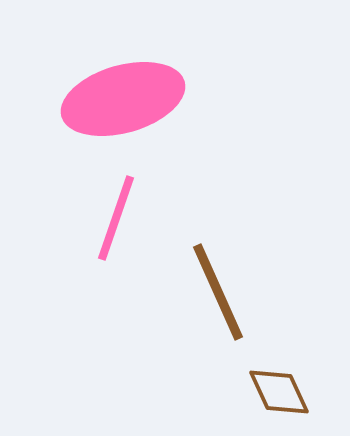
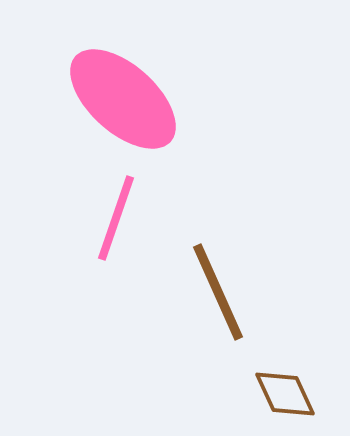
pink ellipse: rotated 58 degrees clockwise
brown diamond: moved 6 px right, 2 px down
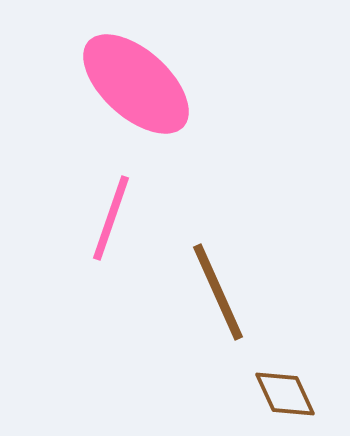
pink ellipse: moved 13 px right, 15 px up
pink line: moved 5 px left
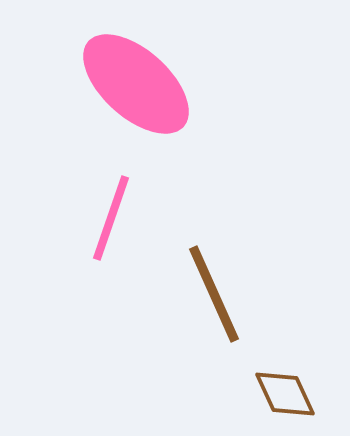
brown line: moved 4 px left, 2 px down
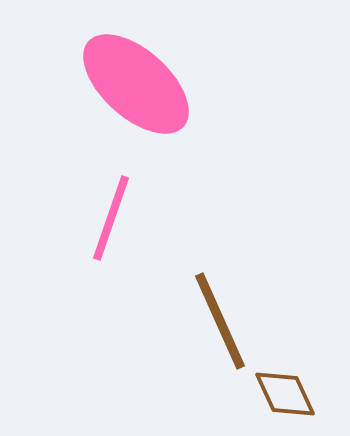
brown line: moved 6 px right, 27 px down
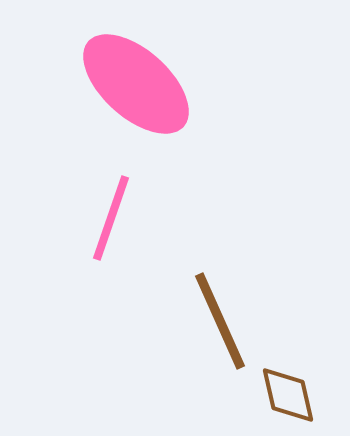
brown diamond: moved 3 px right, 1 px down; rotated 12 degrees clockwise
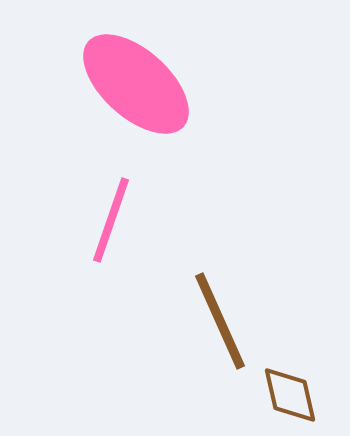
pink line: moved 2 px down
brown diamond: moved 2 px right
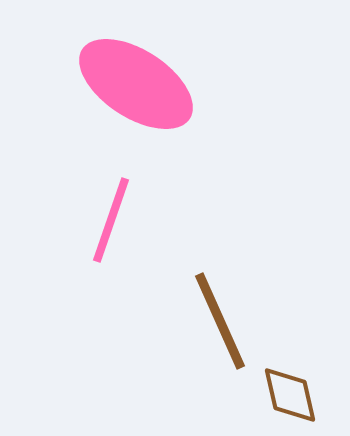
pink ellipse: rotated 9 degrees counterclockwise
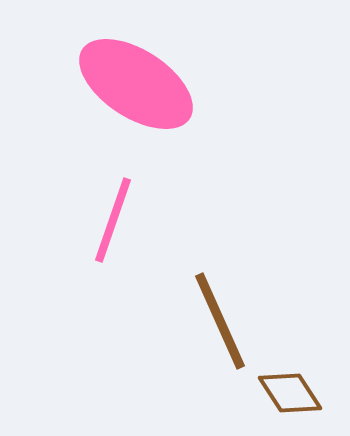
pink line: moved 2 px right
brown diamond: moved 2 px up; rotated 20 degrees counterclockwise
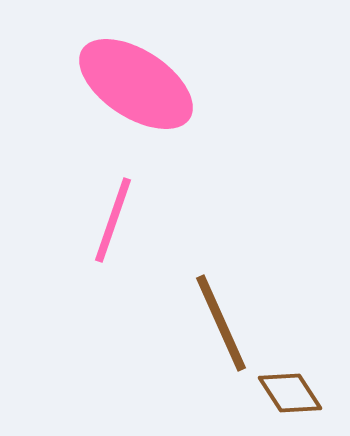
brown line: moved 1 px right, 2 px down
